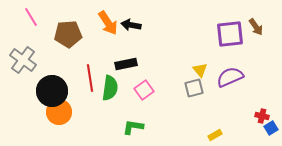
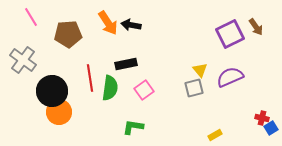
purple square: rotated 20 degrees counterclockwise
red cross: moved 2 px down
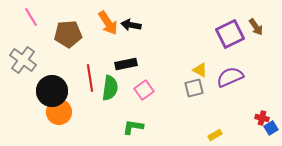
yellow triangle: rotated 21 degrees counterclockwise
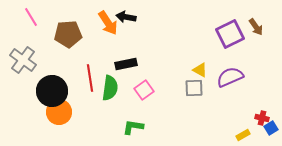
black arrow: moved 5 px left, 8 px up
gray square: rotated 12 degrees clockwise
yellow rectangle: moved 28 px right
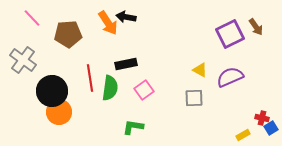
pink line: moved 1 px right, 1 px down; rotated 12 degrees counterclockwise
gray square: moved 10 px down
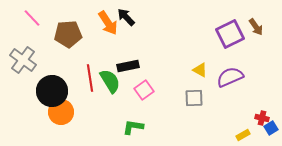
black arrow: rotated 36 degrees clockwise
black rectangle: moved 2 px right, 2 px down
green semicircle: moved 7 px up; rotated 40 degrees counterclockwise
orange circle: moved 2 px right
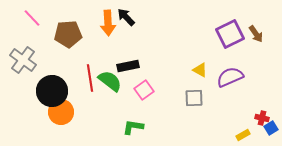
orange arrow: rotated 30 degrees clockwise
brown arrow: moved 7 px down
green semicircle: rotated 20 degrees counterclockwise
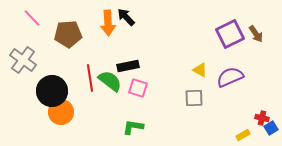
pink square: moved 6 px left, 2 px up; rotated 36 degrees counterclockwise
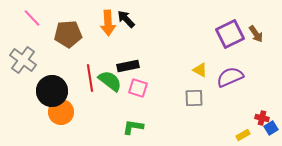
black arrow: moved 2 px down
